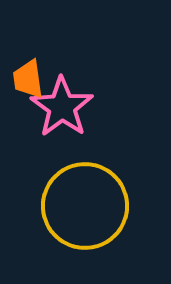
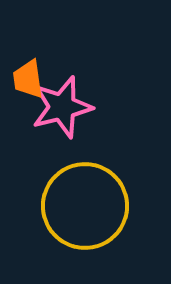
pink star: rotated 22 degrees clockwise
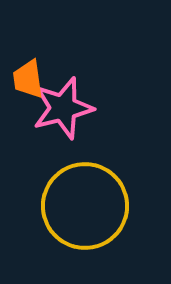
pink star: moved 1 px right, 1 px down
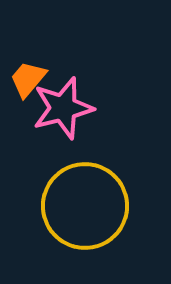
orange trapezoid: rotated 48 degrees clockwise
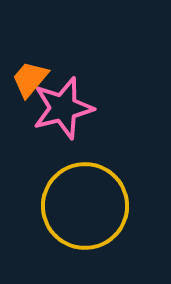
orange trapezoid: moved 2 px right
